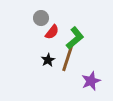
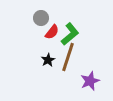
green L-shape: moved 5 px left, 4 px up
purple star: moved 1 px left
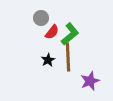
brown line: rotated 20 degrees counterclockwise
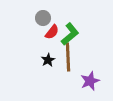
gray circle: moved 2 px right
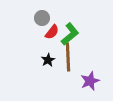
gray circle: moved 1 px left
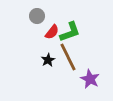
gray circle: moved 5 px left, 2 px up
green L-shape: moved 2 px up; rotated 20 degrees clockwise
brown line: rotated 24 degrees counterclockwise
purple star: moved 2 px up; rotated 24 degrees counterclockwise
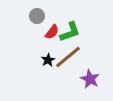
brown line: rotated 76 degrees clockwise
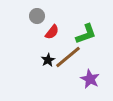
green L-shape: moved 16 px right, 2 px down
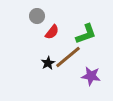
black star: moved 3 px down
purple star: moved 1 px right, 3 px up; rotated 18 degrees counterclockwise
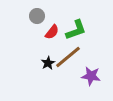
green L-shape: moved 10 px left, 4 px up
